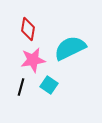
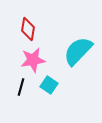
cyan semicircle: moved 8 px right, 3 px down; rotated 20 degrees counterclockwise
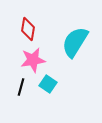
cyan semicircle: moved 3 px left, 9 px up; rotated 12 degrees counterclockwise
cyan square: moved 1 px left, 1 px up
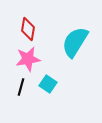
pink star: moved 5 px left, 1 px up
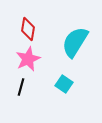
pink star: rotated 15 degrees counterclockwise
cyan square: moved 16 px right
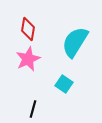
black line: moved 12 px right, 22 px down
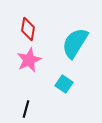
cyan semicircle: moved 1 px down
pink star: moved 1 px right, 1 px down
black line: moved 7 px left
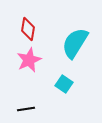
black line: rotated 66 degrees clockwise
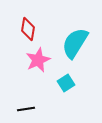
pink star: moved 9 px right
cyan square: moved 2 px right, 1 px up; rotated 24 degrees clockwise
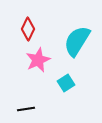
red diamond: rotated 15 degrees clockwise
cyan semicircle: moved 2 px right, 2 px up
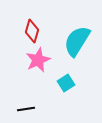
red diamond: moved 4 px right, 2 px down; rotated 10 degrees counterclockwise
